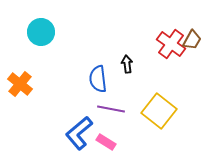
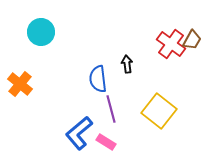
purple line: rotated 64 degrees clockwise
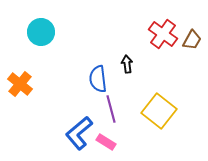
red cross: moved 8 px left, 10 px up
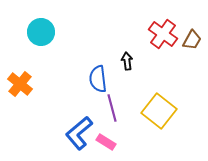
black arrow: moved 3 px up
purple line: moved 1 px right, 1 px up
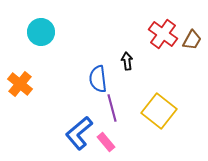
pink rectangle: rotated 18 degrees clockwise
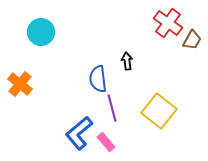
red cross: moved 5 px right, 11 px up
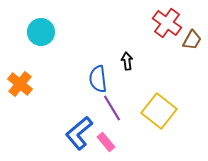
red cross: moved 1 px left
purple line: rotated 16 degrees counterclockwise
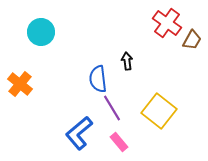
pink rectangle: moved 13 px right
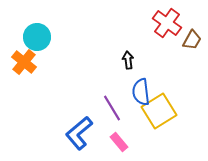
cyan circle: moved 4 px left, 5 px down
black arrow: moved 1 px right, 1 px up
blue semicircle: moved 43 px right, 13 px down
orange cross: moved 4 px right, 22 px up
yellow square: rotated 20 degrees clockwise
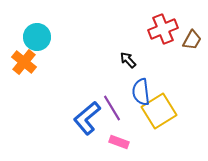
red cross: moved 4 px left, 6 px down; rotated 32 degrees clockwise
black arrow: rotated 36 degrees counterclockwise
blue L-shape: moved 8 px right, 15 px up
pink rectangle: rotated 30 degrees counterclockwise
